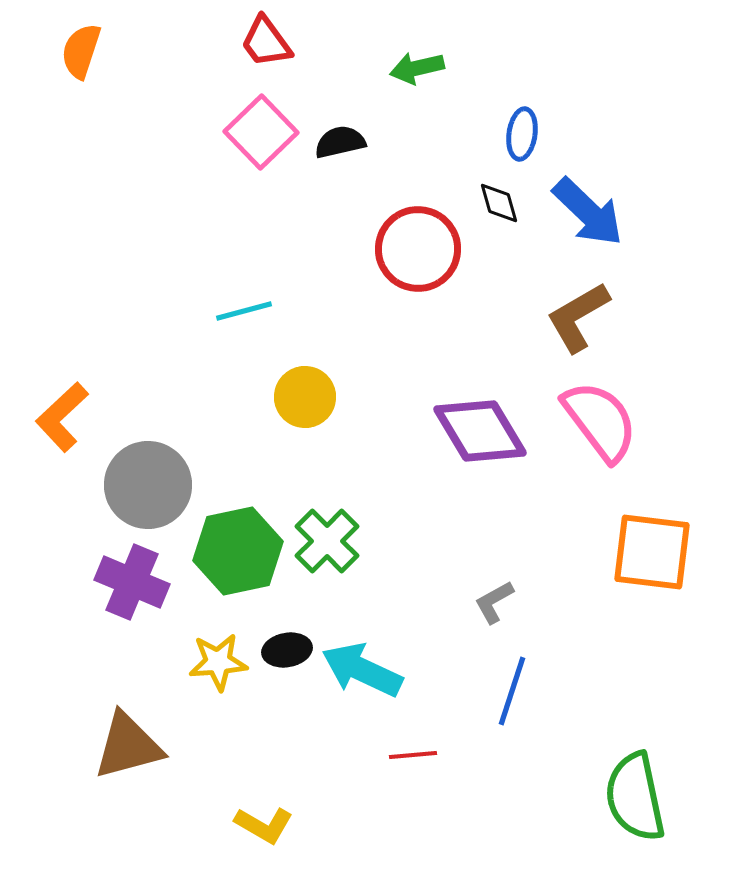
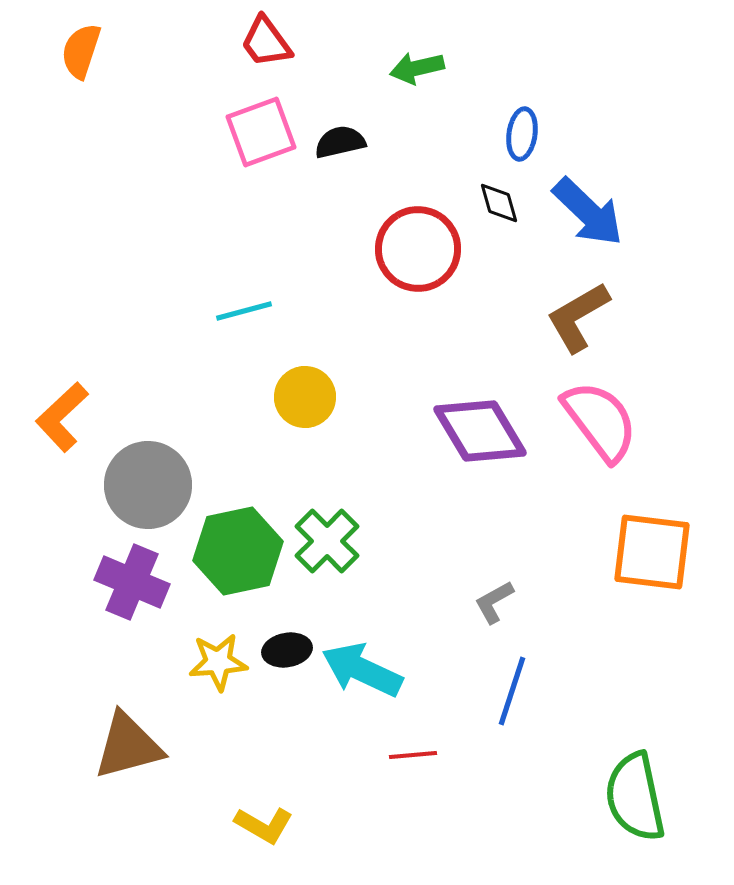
pink square: rotated 24 degrees clockwise
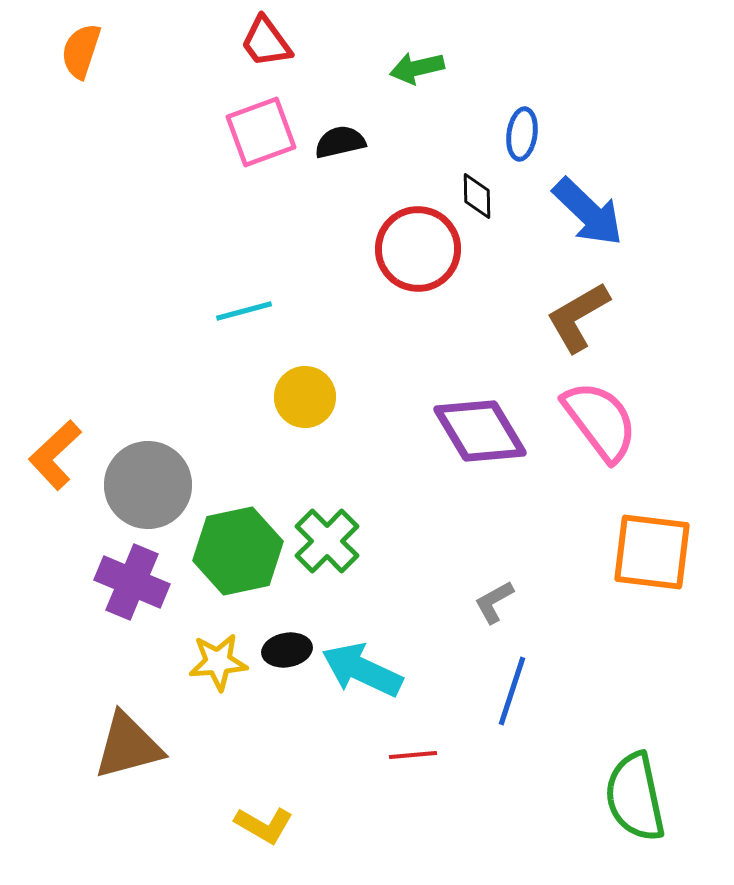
black diamond: moved 22 px left, 7 px up; rotated 15 degrees clockwise
orange L-shape: moved 7 px left, 38 px down
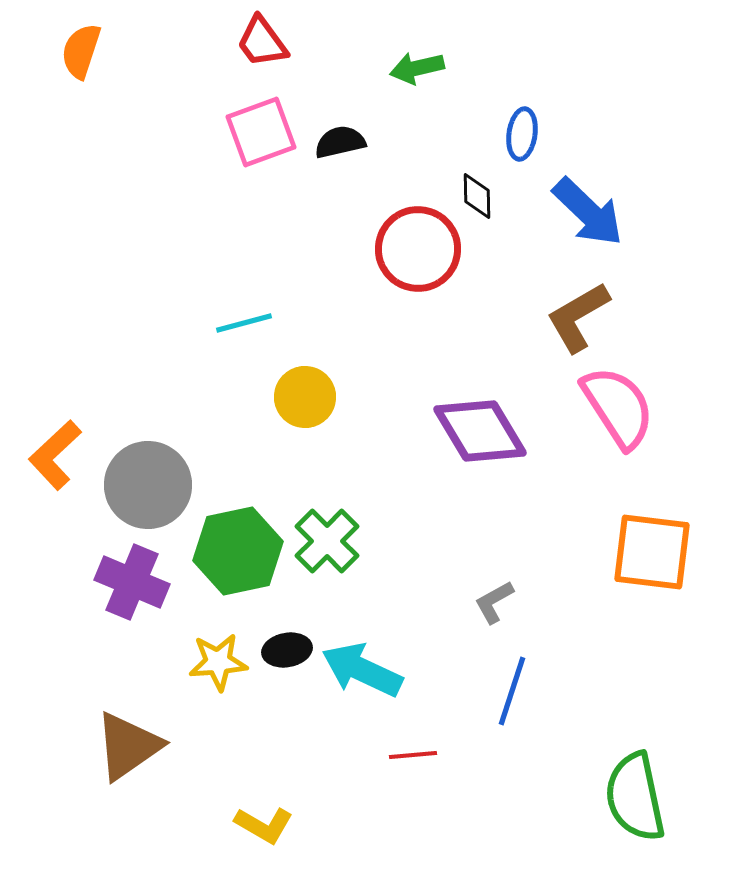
red trapezoid: moved 4 px left
cyan line: moved 12 px down
pink semicircle: moved 18 px right, 14 px up; rotated 4 degrees clockwise
brown triangle: rotated 20 degrees counterclockwise
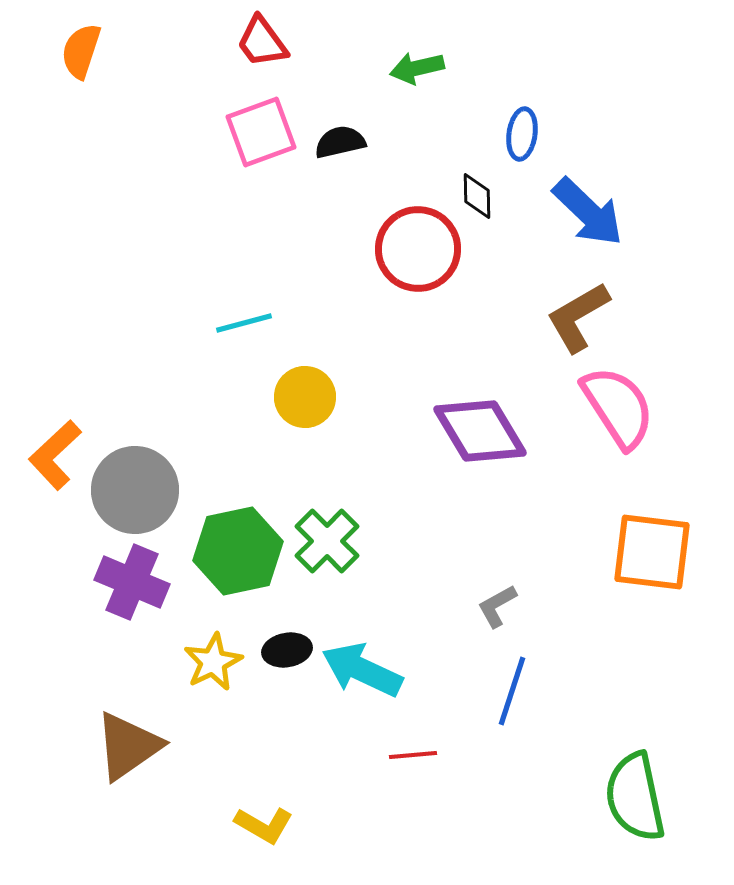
gray circle: moved 13 px left, 5 px down
gray L-shape: moved 3 px right, 4 px down
yellow star: moved 5 px left; rotated 22 degrees counterclockwise
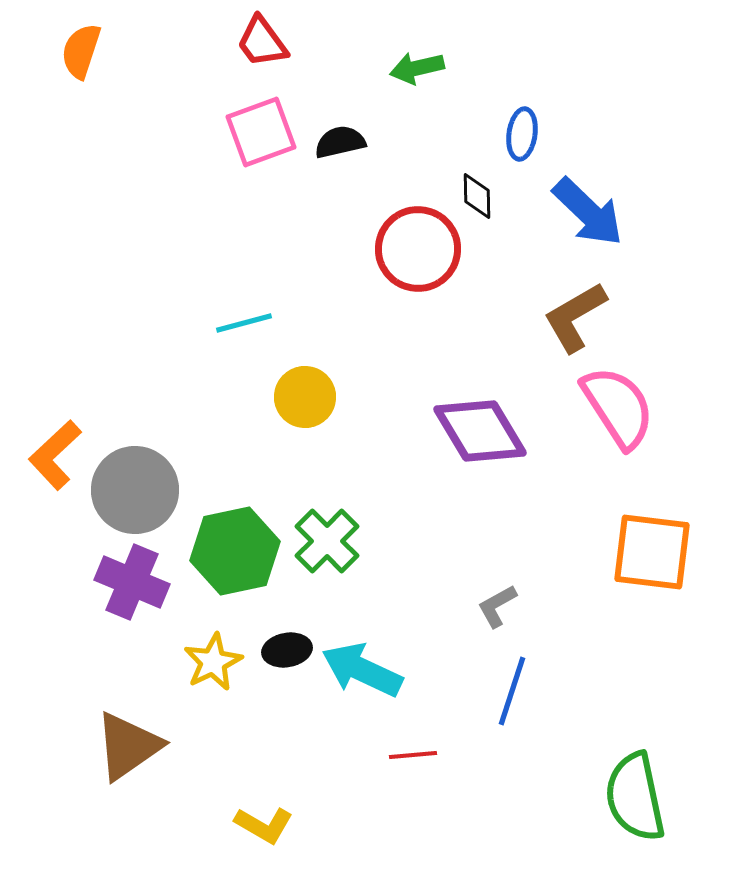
brown L-shape: moved 3 px left
green hexagon: moved 3 px left
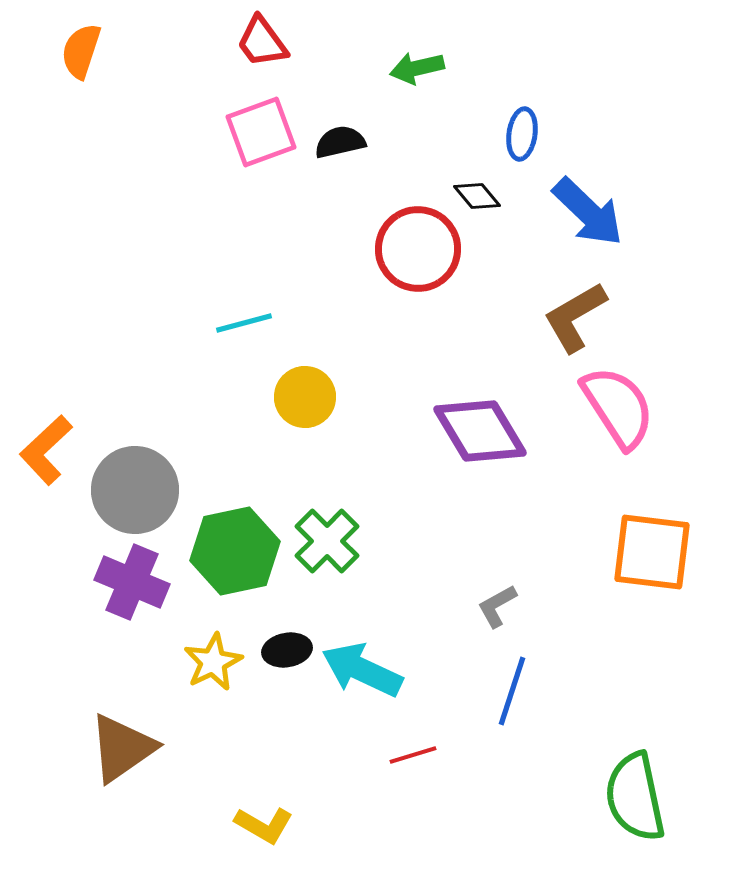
black diamond: rotated 39 degrees counterclockwise
orange L-shape: moved 9 px left, 5 px up
brown triangle: moved 6 px left, 2 px down
red line: rotated 12 degrees counterclockwise
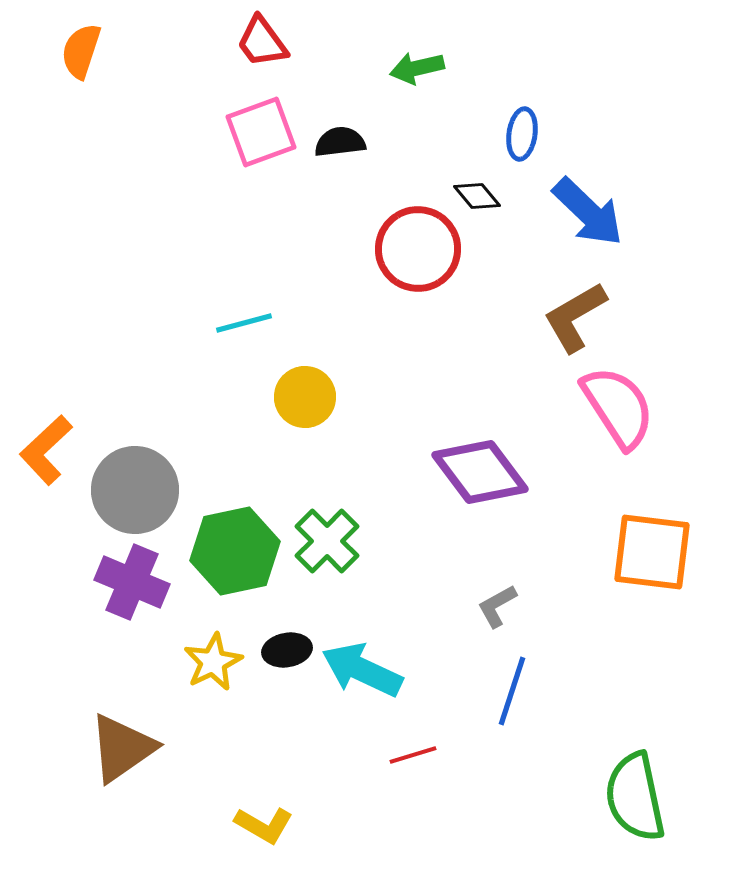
black semicircle: rotated 6 degrees clockwise
purple diamond: moved 41 px down; rotated 6 degrees counterclockwise
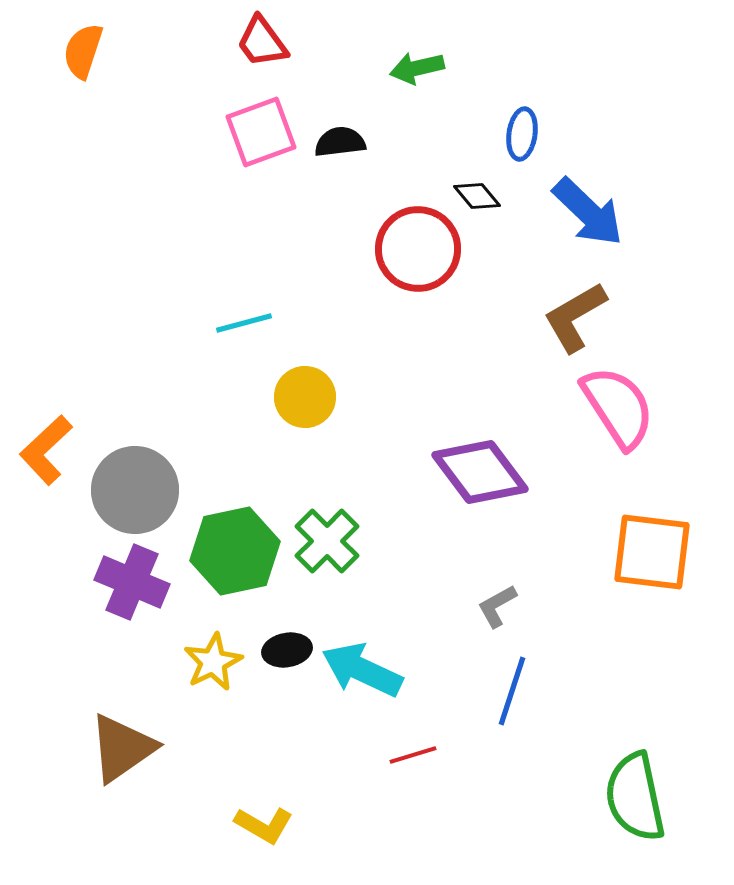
orange semicircle: moved 2 px right
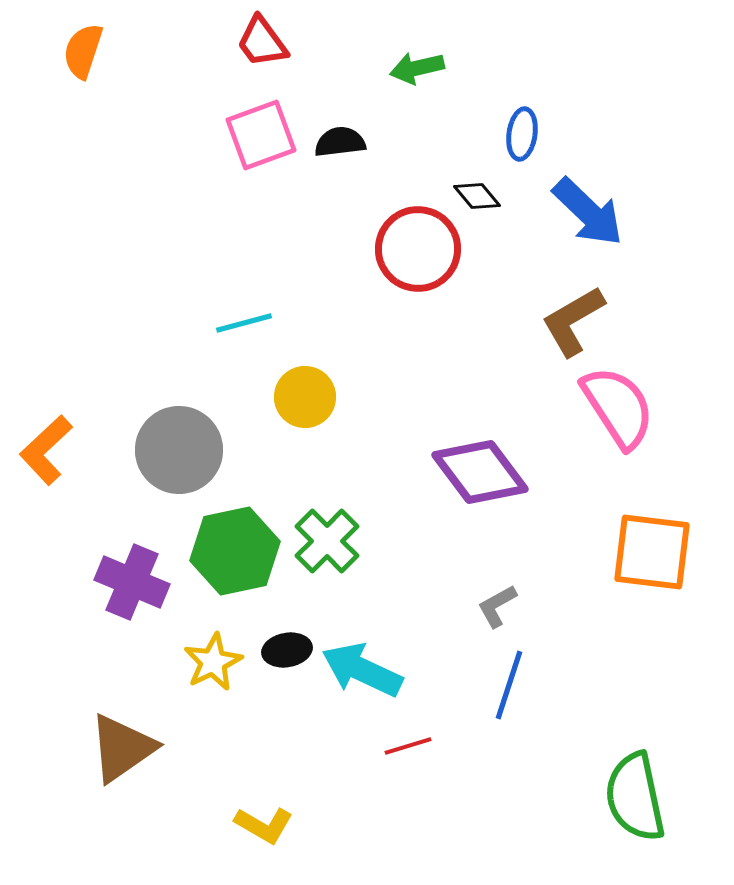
pink square: moved 3 px down
brown L-shape: moved 2 px left, 4 px down
gray circle: moved 44 px right, 40 px up
blue line: moved 3 px left, 6 px up
red line: moved 5 px left, 9 px up
